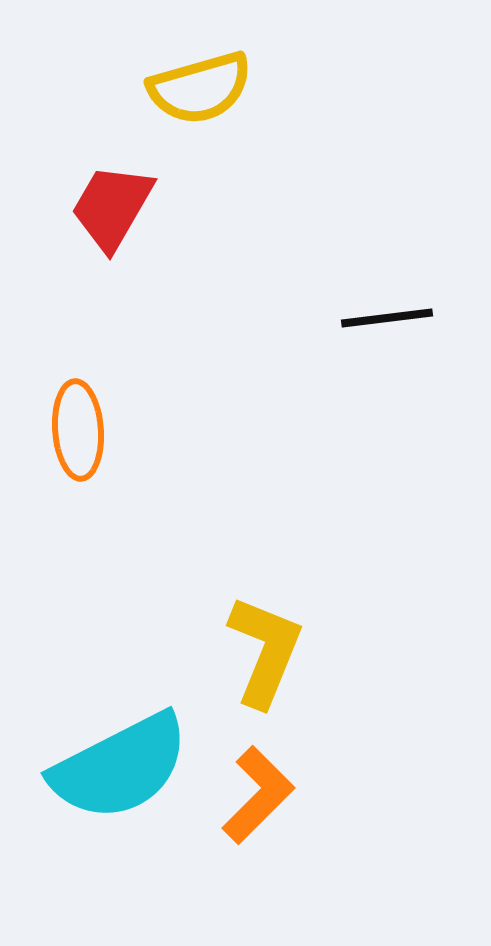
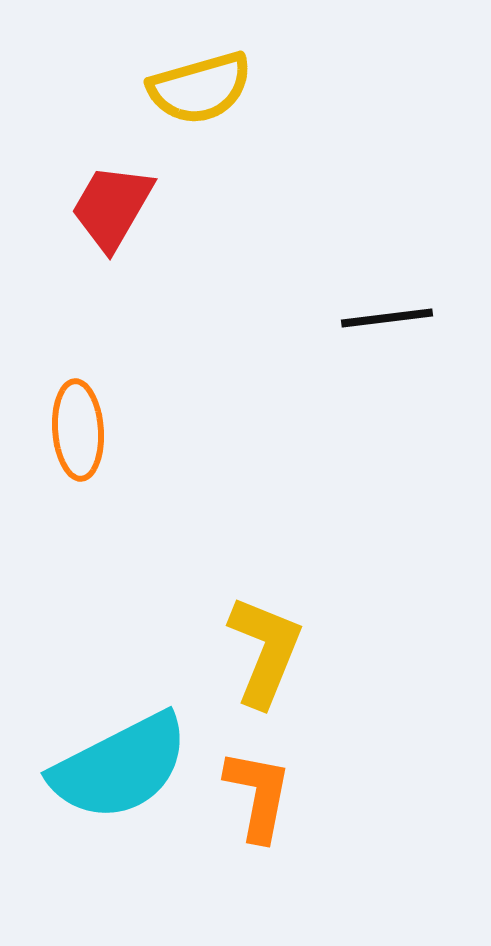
orange L-shape: rotated 34 degrees counterclockwise
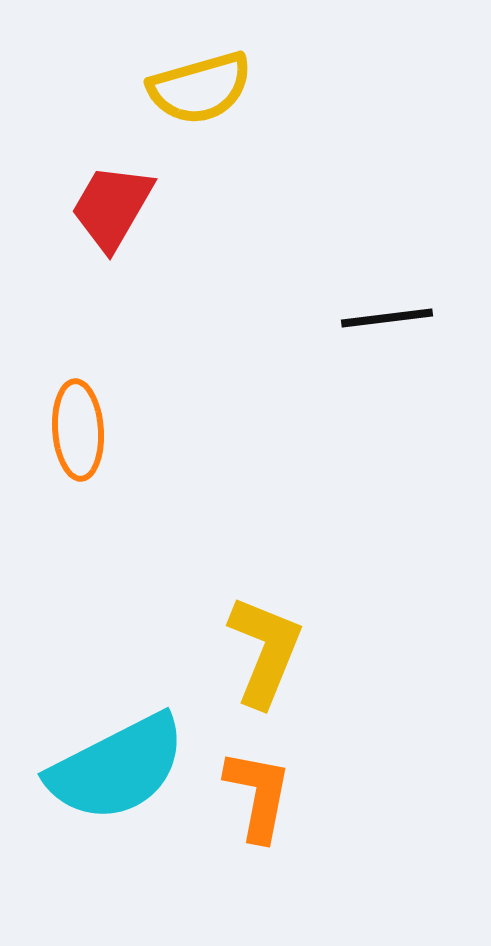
cyan semicircle: moved 3 px left, 1 px down
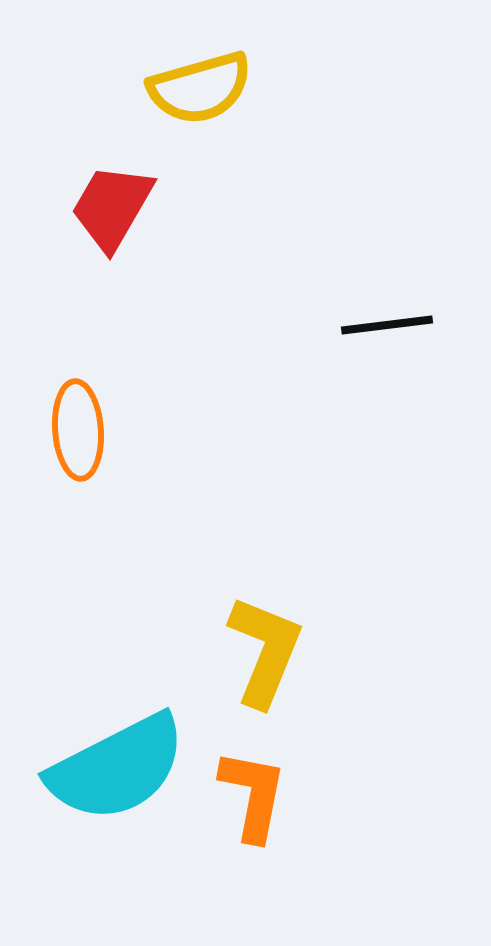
black line: moved 7 px down
orange L-shape: moved 5 px left
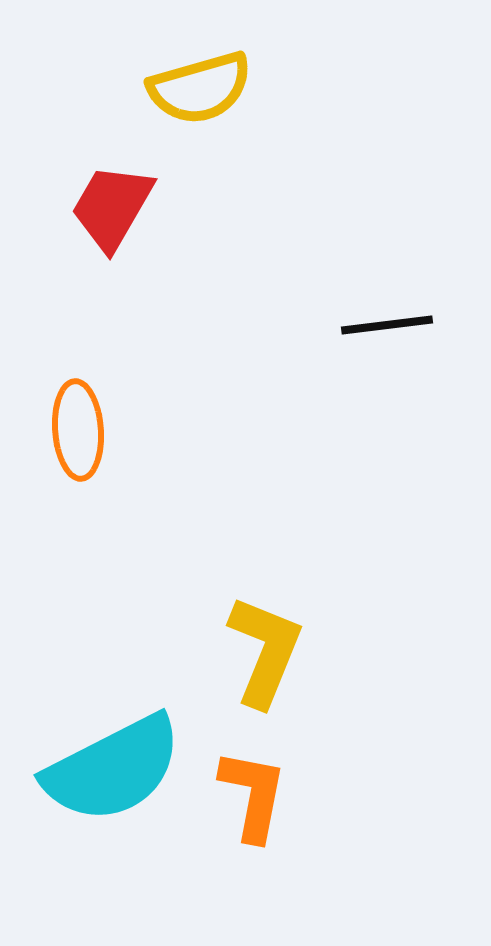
cyan semicircle: moved 4 px left, 1 px down
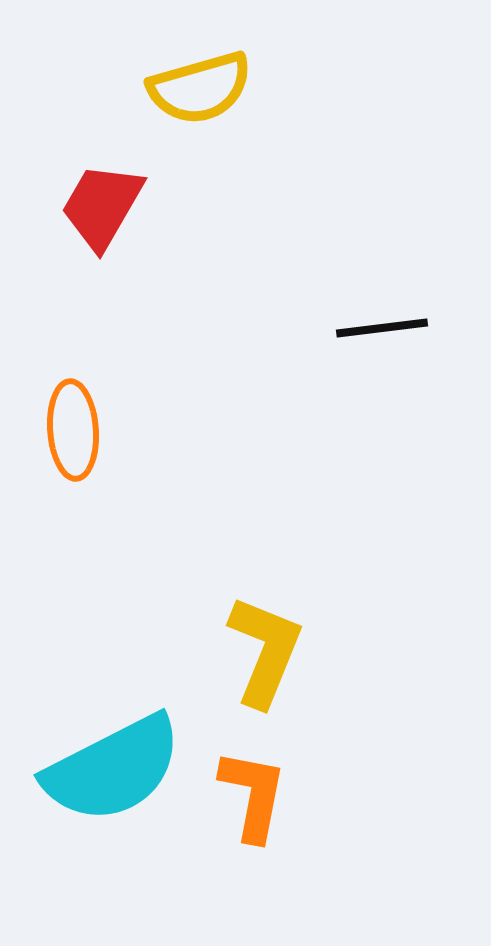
red trapezoid: moved 10 px left, 1 px up
black line: moved 5 px left, 3 px down
orange ellipse: moved 5 px left
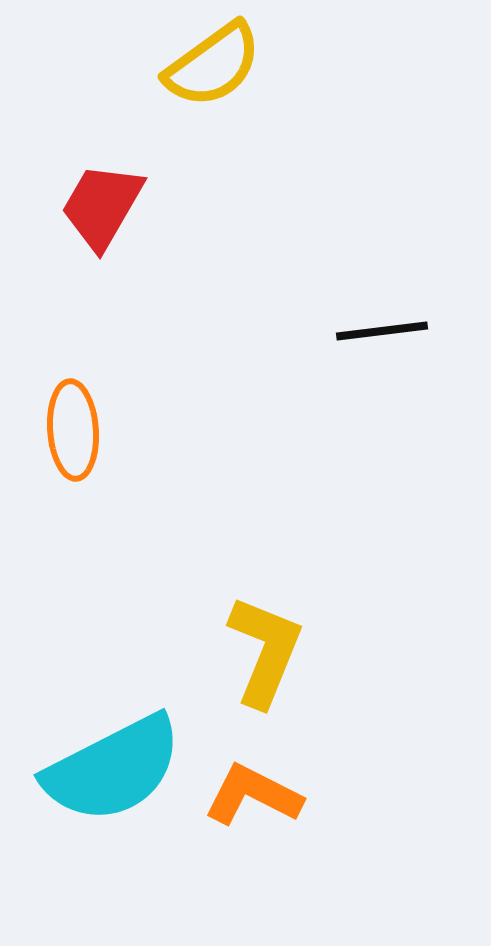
yellow semicircle: moved 13 px right, 23 px up; rotated 20 degrees counterclockwise
black line: moved 3 px down
orange L-shape: rotated 74 degrees counterclockwise
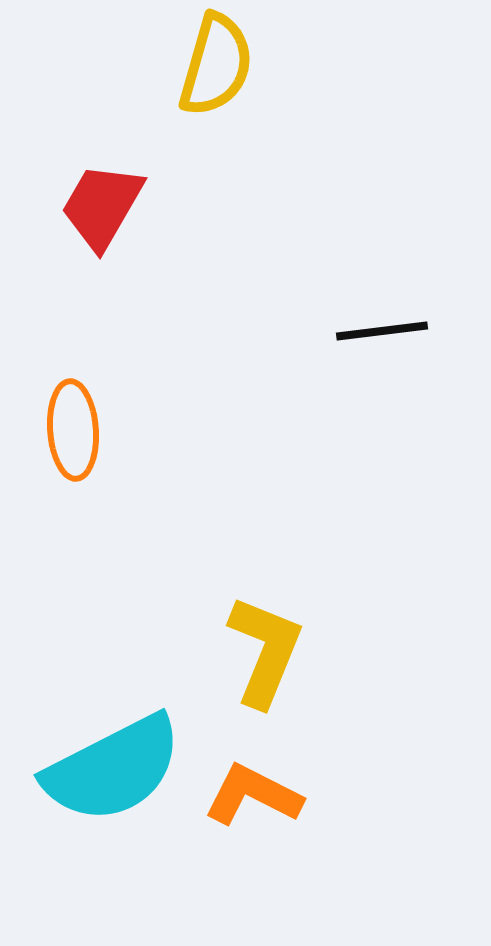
yellow semicircle: moved 3 px right; rotated 38 degrees counterclockwise
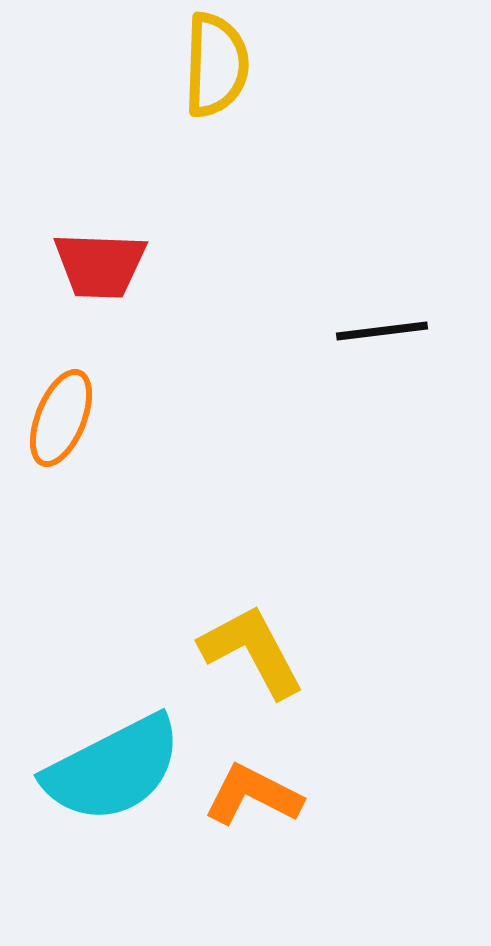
yellow semicircle: rotated 14 degrees counterclockwise
red trapezoid: moved 2 px left, 59 px down; rotated 118 degrees counterclockwise
orange ellipse: moved 12 px left, 12 px up; rotated 26 degrees clockwise
yellow L-shape: moved 13 px left; rotated 50 degrees counterclockwise
